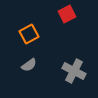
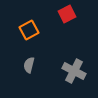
orange square: moved 4 px up
gray semicircle: rotated 140 degrees clockwise
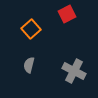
orange square: moved 2 px right, 1 px up; rotated 12 degrees counterclockwise
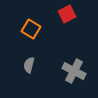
orange square: rotated 18 degrees counterclockwise
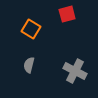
red square: rotated 12 degrees clockwise
gray cross: moved 1 px right
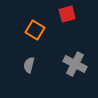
orange square: moved 4 px right, 1 px down
gray cross: moved 7 px up
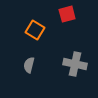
gray cross: rotated 15 degrees counterclockwise
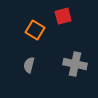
red square: moved 4 px left, 2 px down
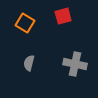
orange square: moved 10 px left, 7 px up
gray semicircle: moved 2 px up
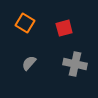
red square: moved 1 px right, 12 px down
gray semicircle: rotated 28 degrees clockwise
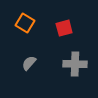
gray cross: rotated 10 degrees counterclockwise
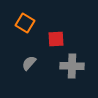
red square: moved 8 px left, 11 px down; rotated 12 degrees clockwise
gray cross: moved 3 px left, 2 px down
